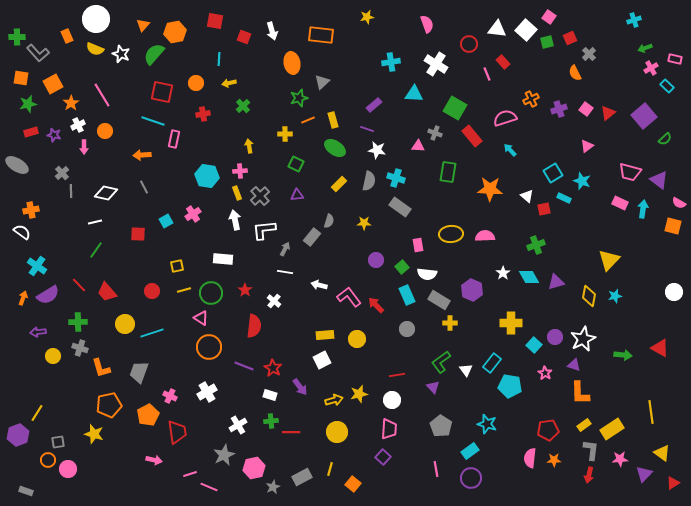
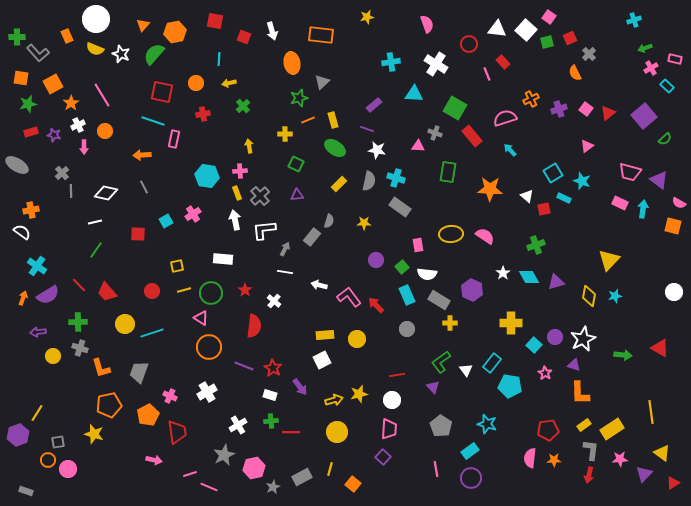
pink semicircle at (485, 236): rotated 36 degrees clockwise
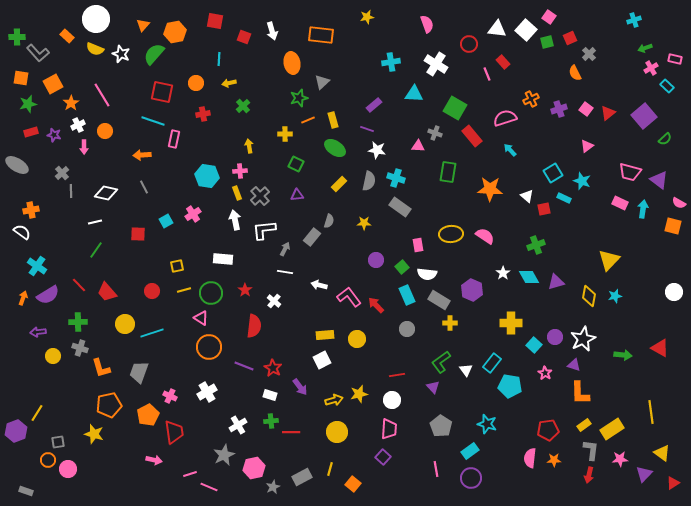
orange rectangle at (67, 36): rotated 24 degrees counterclockwise
red trapezoid at (177, 432): moved 3 px left
purple hexagon at (18, 435): moved 2 px left, 4 px up
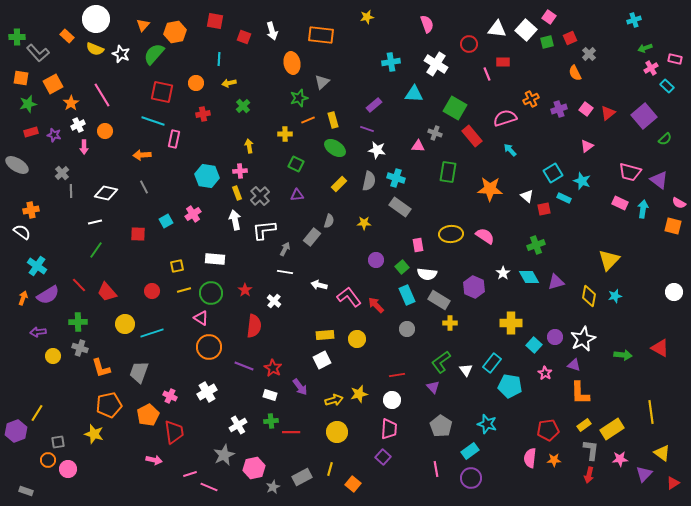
red rectangle at (503, 62): rotated 48 degrees counterclockwise
white rectangle at (223, 259): moved 8 px left
purple hexagon at (472, 290): moved 2 px right, 3 px up
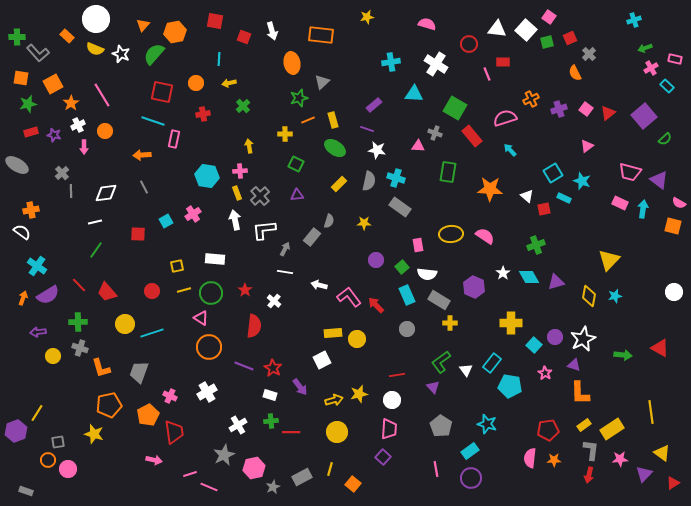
pink semicircle at (427, 24): rotated 54 degrees counterclockwise
white diamond at (106, 193): rotated 20 degrees counterclockwise
yellow rectangle at (325, 335): moved 8 px right, 2 px up
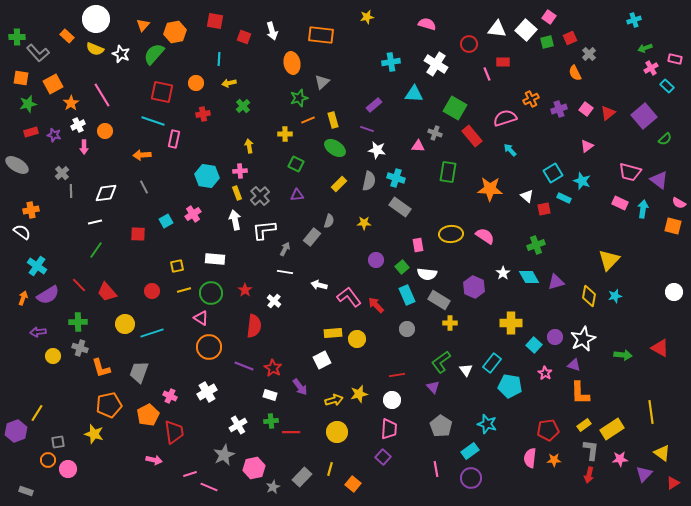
gray rectangle at (302, 477): rotated 18 degrees counterclockwise
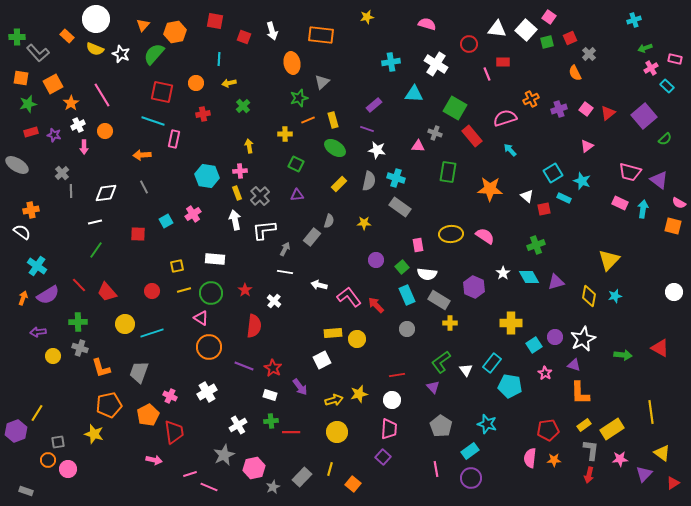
cyan square at (534, 345): rotated 14 degrees clockwise
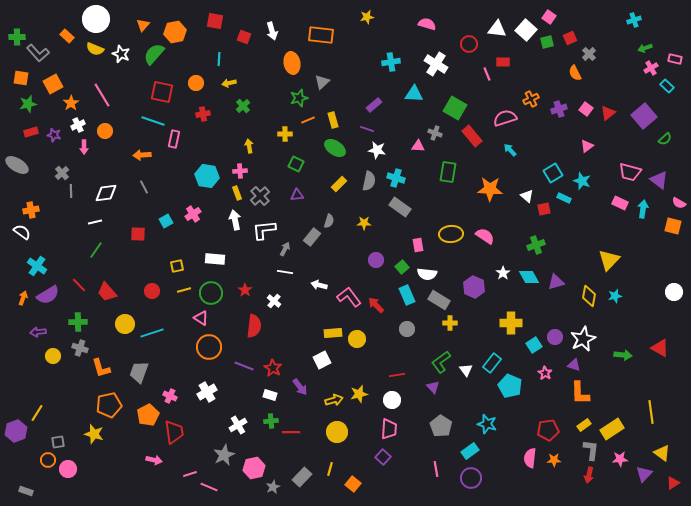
cyan pentagon at (510, 386): rotated 15 degrees clockwise
